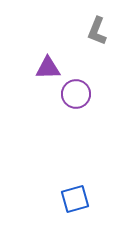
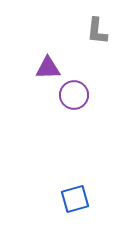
gray L-shape: rotated 16 degrees counterclockwise
purple circle: moved 2 px left, 1 px down
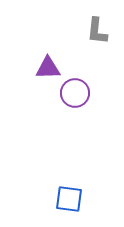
purple circle: moved 1 px right, 2 px up
blue square: moved 6 px left; rotated 24 degrees clockwise
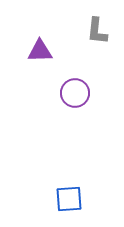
purple triangle: moved 8 px left, 17 px up
blue square: rotated 12 degrees counterclockwise
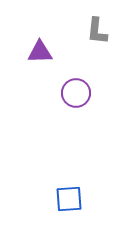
purple triangle: moved 1 px down
purple circle: moved 1 px right
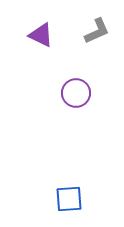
gray L-shape: rotated 120 degrees counterclockwise
purple triangle: moved 1 px right, 17 px up; rotated 28 degrees clockwise
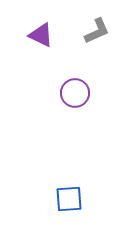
purple circle: moved 1 px left
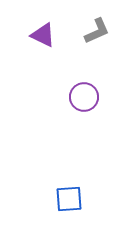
purple triangle: moved 2 px right
purple circle: moved 9 px right, 4 px down
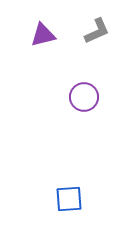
purple triangle: rotated 40 degrees counterclockwise
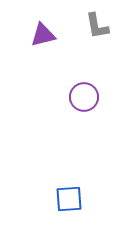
gray L-shape: moved 5 px up; rotated 104 degrees clockwise
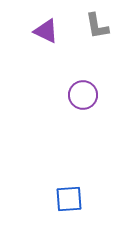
purple triangle: moved 3 px right, 4 px up; rotated 40 degrees clockwise
purple circle: moved 1 px left, 2 px up
